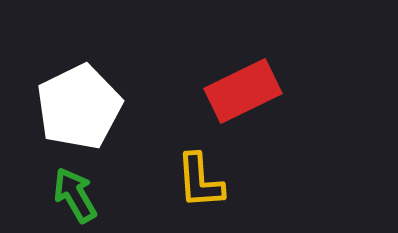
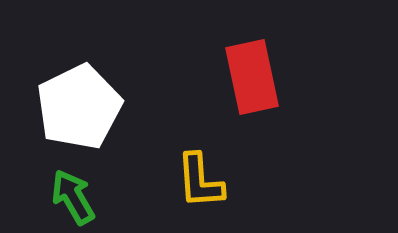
red rectangle: moved 9 px right, 14 px up; rotated 76 degrees counterclockwise
green arrow: moved 2 px left, 2 px down
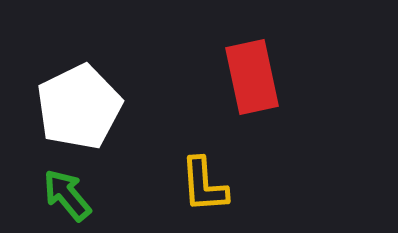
yellow L-shape: moved 4 px right, 4 px down
green arrow: moved 6 px left, 2 px up; rotated 10 degrees counterclockwise
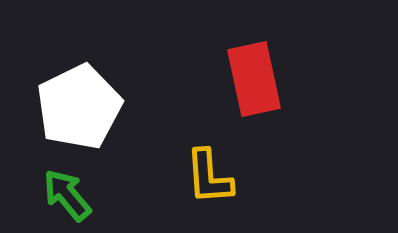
red rectangle: moved 2 px right, 2 px down
yellow L-shape: moved 5 px right, 8 px up
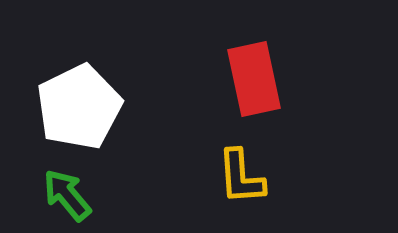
yellow L-shape: moved 32 px right
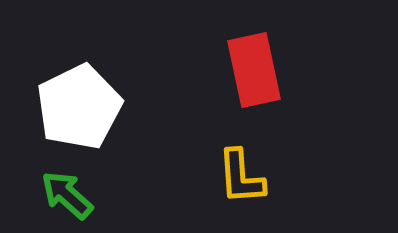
red rectangle: moved 9 px up
green arrow: rotated 8 degrees counterclockwise
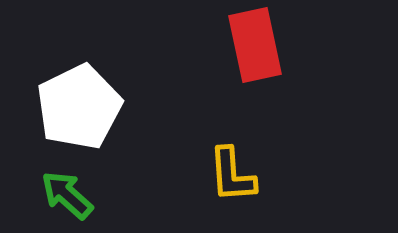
red rectangle: moved 1 px right, 25 px up
yellow L-shape: moved 9 px left, 2 px up
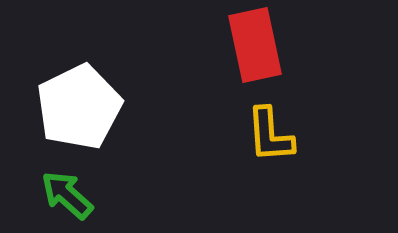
yellow L-shape: moved 38 px right, 40 px up
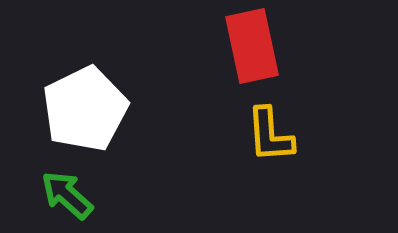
red rectangle: moved 3 px left, 1 px down
white pentagon: moved 6 px right, 2 px down
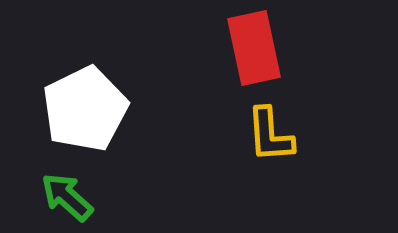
red rectangle: moved 2 px right, 2 px down
green arrow: moved 2 px down
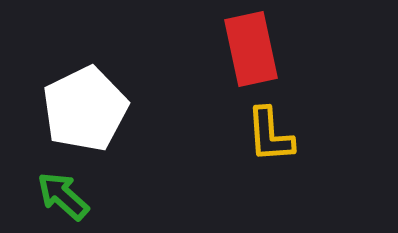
red rectangle: moved 3 px left, 1 px down
green arrow: moved 4 px left, 1 px up
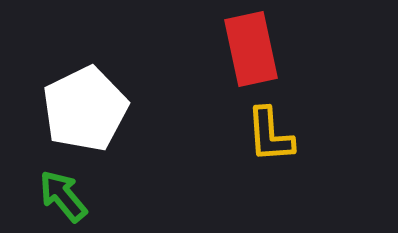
green arrow: rotated 8 degrees clockwise
